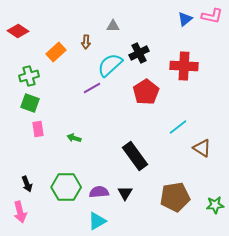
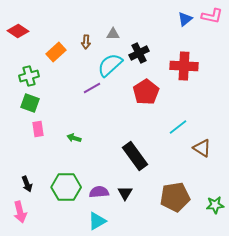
gray triangle: moved 8 px down
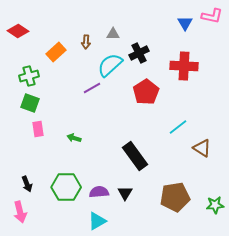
blue triangle: moved 4 px down; rotated 21 degrees counterclockwise
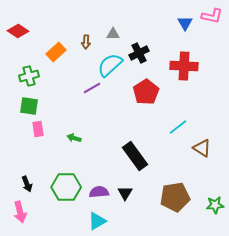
green square: moved 1 px left, 3 px down; rotated 12 degrees counterclockwise
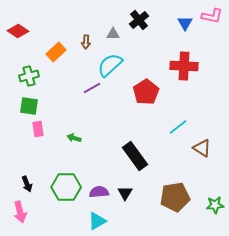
black cross: moved 33 px up; rotated 12 degrees counterclockwise
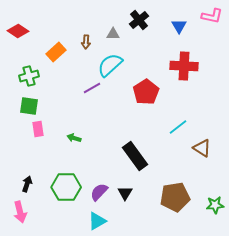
blue triangle: moved 6 px left, 3 px down
black arrow: rotated 140 degrees counterclockwise
purple semicircle: rotated 42 degrees counterclockwise
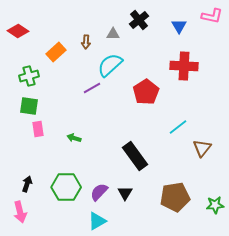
brown triangle: rotated 36 degrees clockwise
